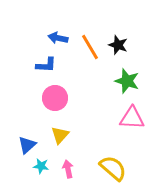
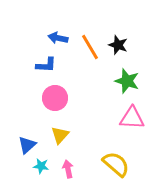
yellow semicircle: moved 3 px right, 4 px up
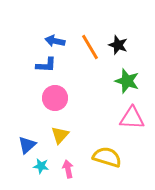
blue arrow: moved 3 px left, 3 px down
yellow semicircle: moved 9 px left, 7 px up; rotated 24 degrees counterclockwise
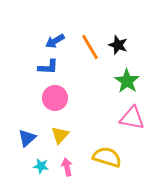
blue arrow: rotated 42 degrees counterclockwise
blue L-shape: moved 2 px right, 2 px down
green star: rotated 15 degrees clockwise
pink triangle: rotated 8 degrees clockwise
blue triangle: moved 7 px up
pink arrow: moved 1 px left, 2 px up
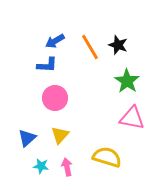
blue L-shape: moved 1 px left, 2 px up
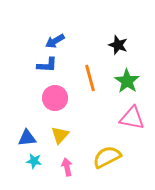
orange line: moved 31 px down; rotated 16 degrees clockwise
blue triangle: rotated 36 degrees clockwise
yellow semicircle: rotated 44 degrees counterclockwise
cyan star: moved 7 px left, 5 px up
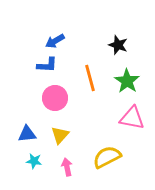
blue triangle: moved 4 px up
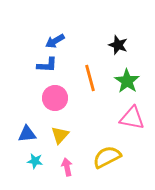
cyan star: moved 1 px right
